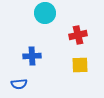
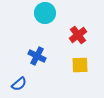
red cross: rotated 24 degrees counterclockwise
blue cross: moved 5 px right; rotated 30 degrees clockwise
blue semicircle: rotated 35 degrees counterclockwise
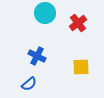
red cross: moved 12 px up
yellow square: moved 1 px right, 2 px down
blue semicircle: moved 10 px right
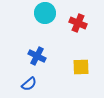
red cross: rotated 30 degrees counterclockwise
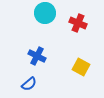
yellow square: rotated 30 degrees clockwise
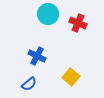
cyan circle: moved 3 px right, 1 px down
yellow square: moved 10 px left, 10 px down; rotated 12 degrees clockwise
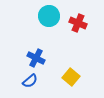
cyan circle: moved 1 px right, 2 px down
blue cross: moved 1 px left, 2 px down
blue semicircle: moved 1 px right, 3 px up
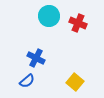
yellow square: moved 4 px right, 5 px down
blue semicircle: moved 3 px left
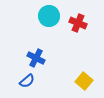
yellow square: moved 9 px right, 1 px up
